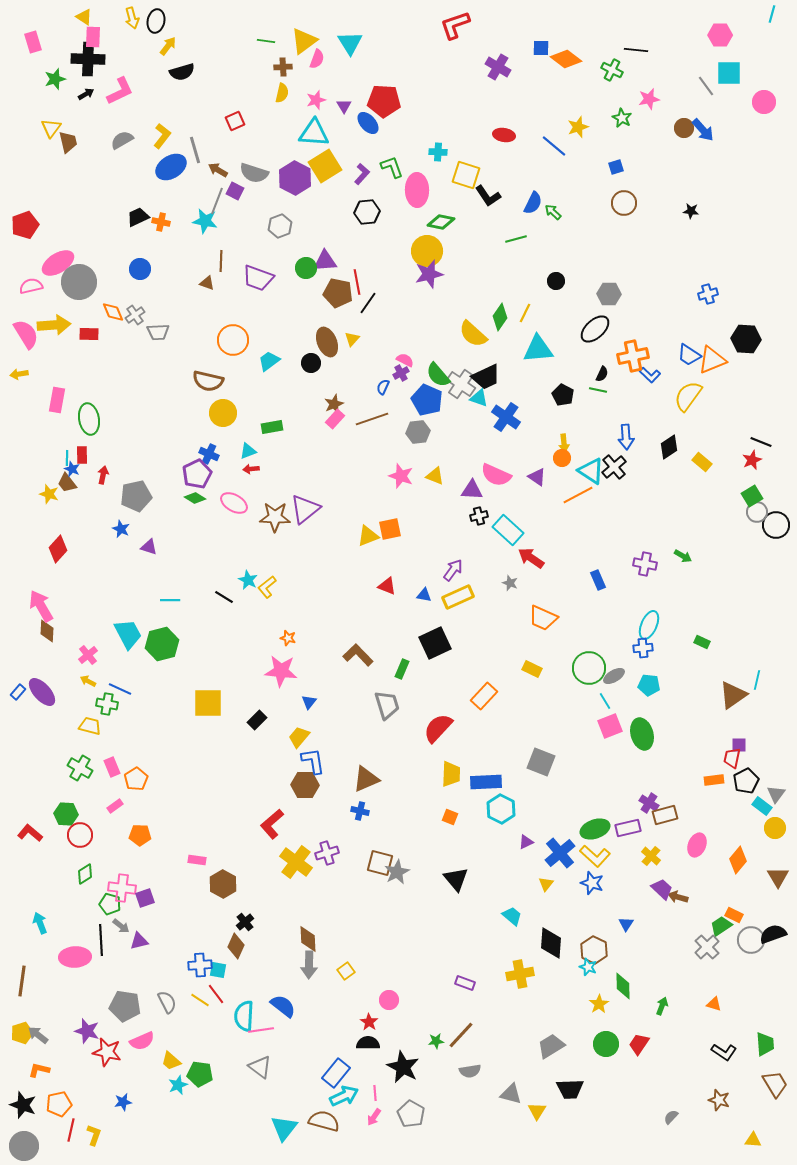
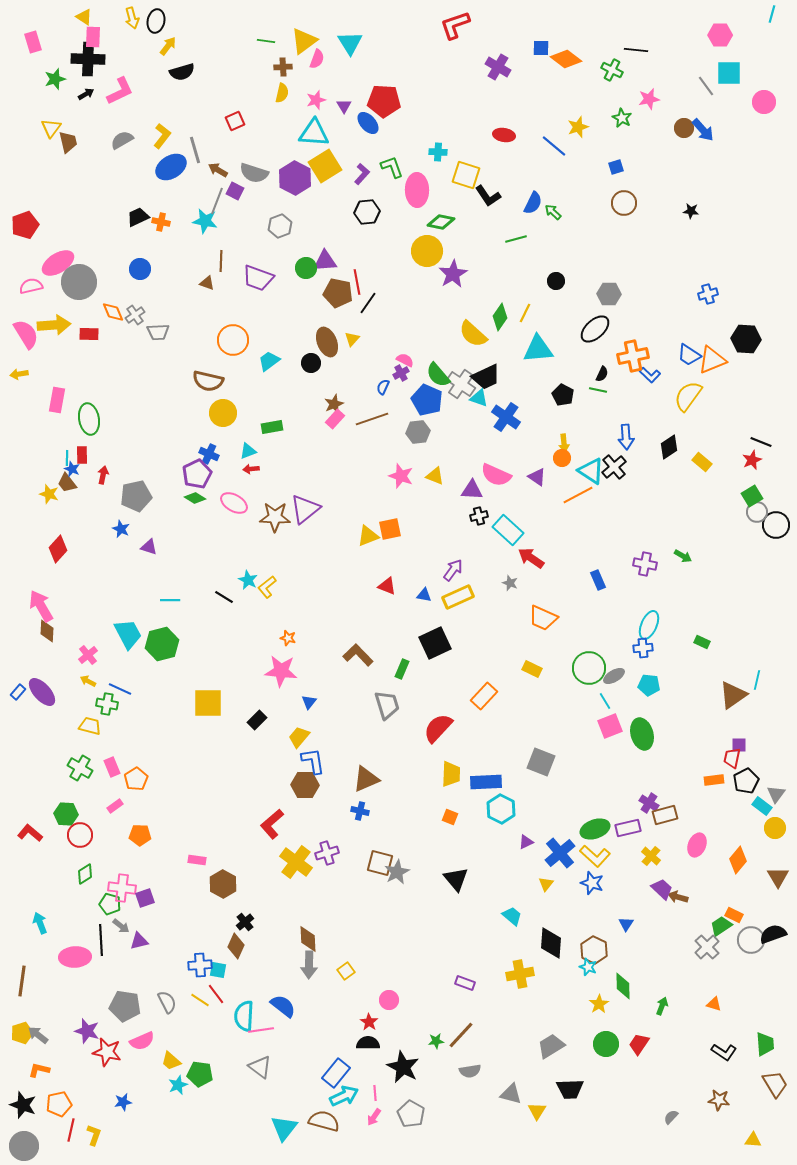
purple star at (429, 274): moved 24 px right; rotated 16 degrees counterclockwise
brown star at (719, 1100): rotated 10 degrees counterclockwise
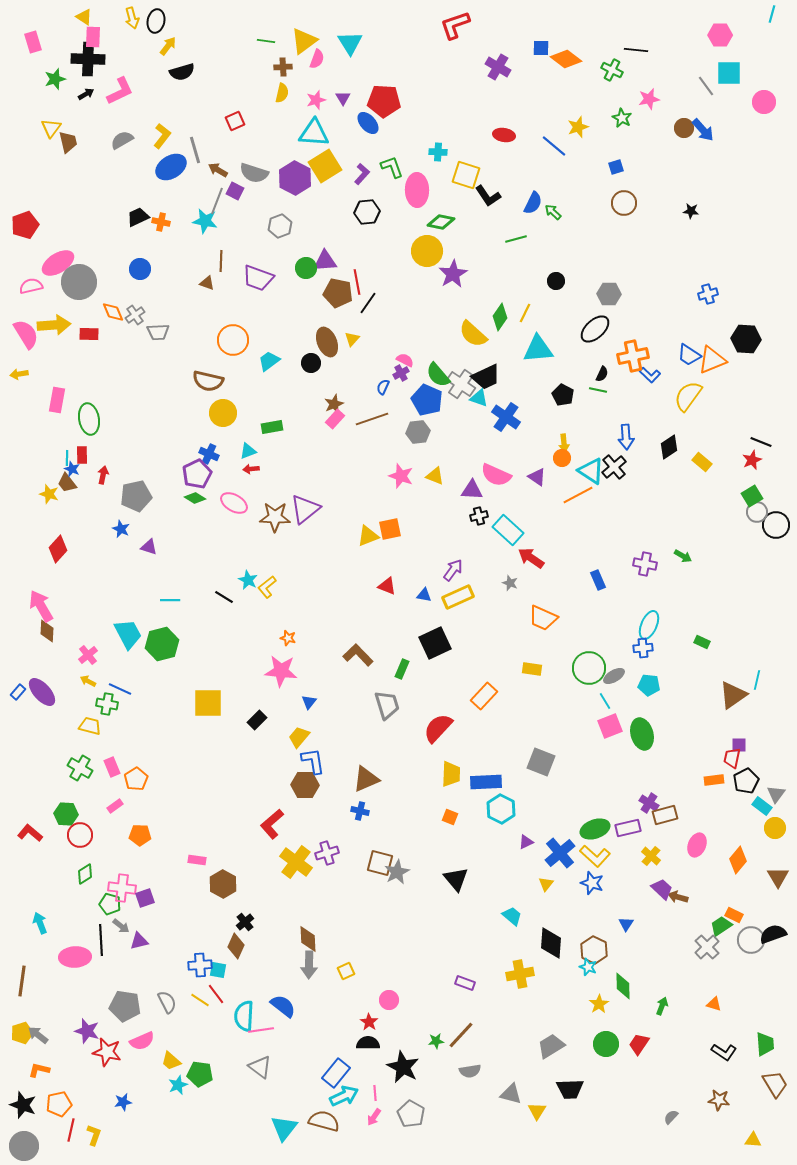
purple triangle at (344, 106): moved 1 px left, 8 px up
yellow rectangle at (532, 669): rotated 18 degrees counterclockwise
yellow square at (346, 971): rotated 12 degrees clockwise
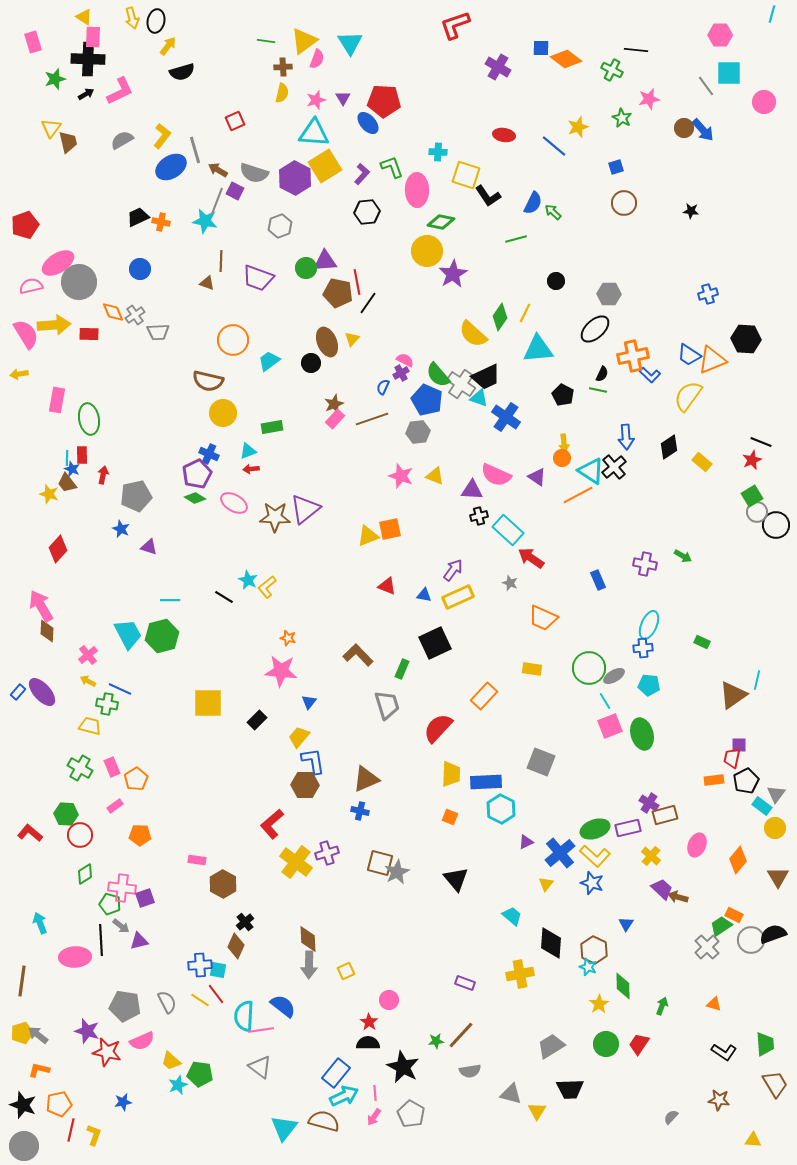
green hexagon at (162, 644): moved 8 px up
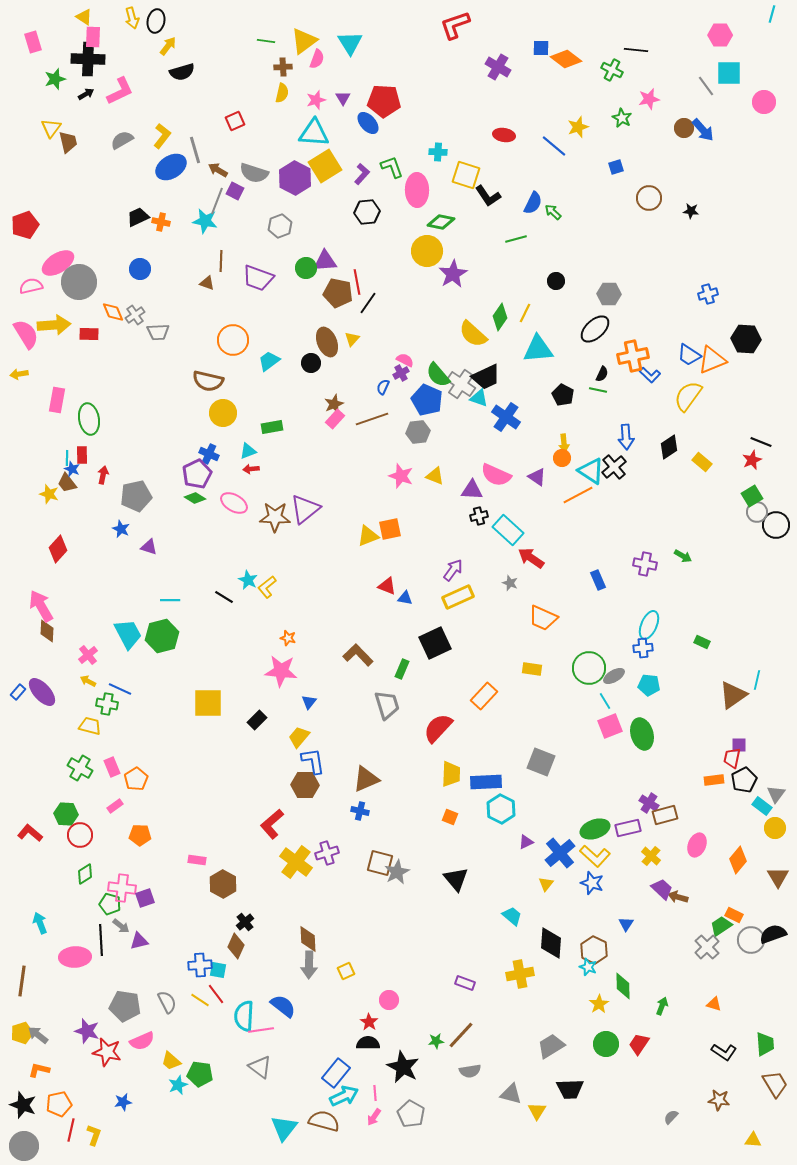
brown circle at (624, 203): moved 25 px right, 5 px up
blue triangle at (424, 595): moved 19 px left, 3 px down
black pentagon at (746, 781): moved 2 px left, 1 px up
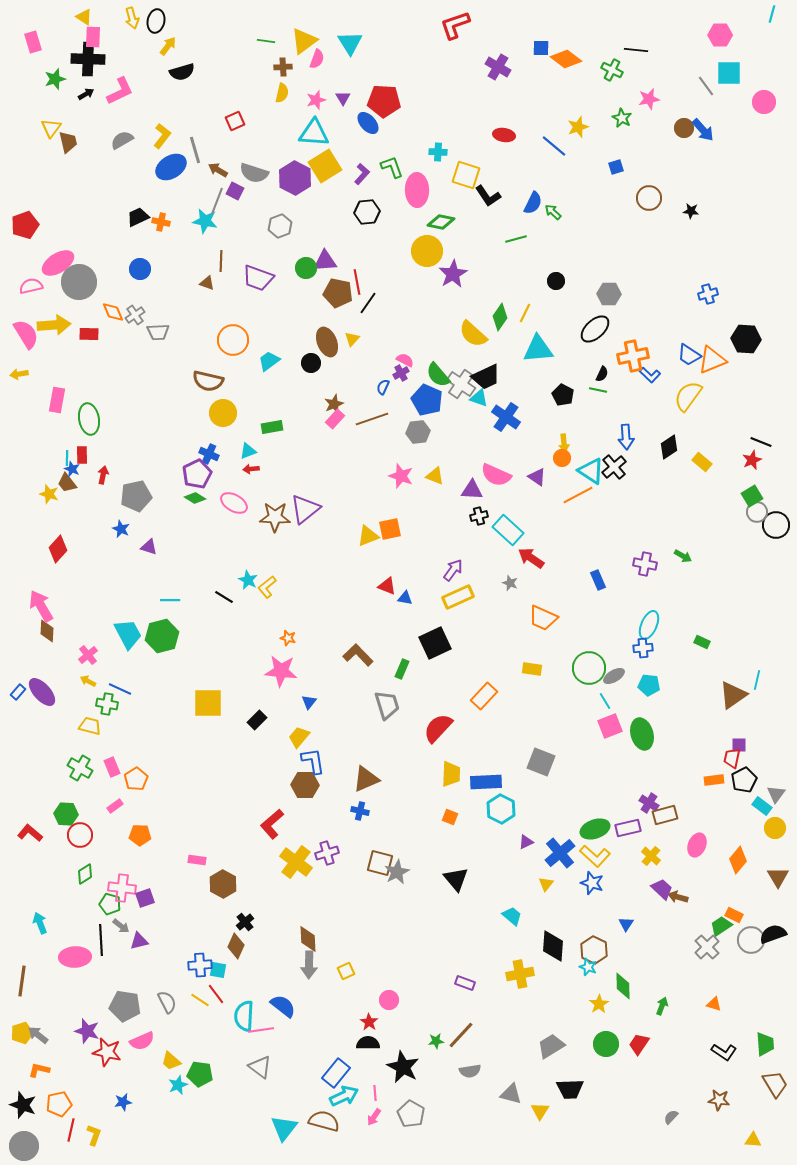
black diamond at (551, 943): moved 2 px right, 3 px down
yellow triangle at (537, 1111): moved 3 px right
